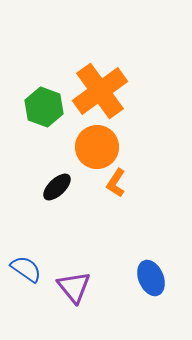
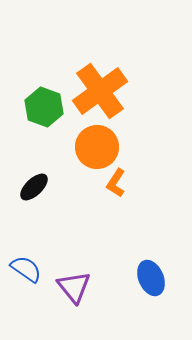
black ellipse: moved 23 px left
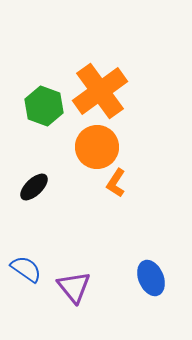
green hexagon: moved 1 px up
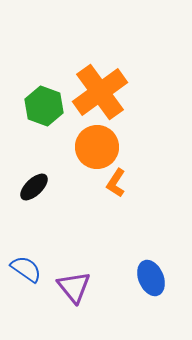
orange cross: moved 1 px down
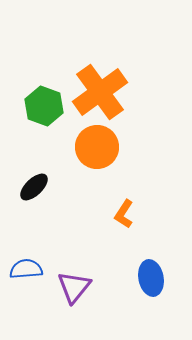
orange L-shape: moved 8 px right, 31 px down
blue semicircle: rotated 40 degrees counterclockwise
blue ellipse: rotated 12 degrees clockwise
purple triangle: rotated 18 degrees clockwise
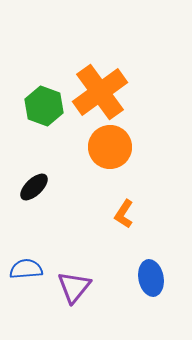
orange circle: moved 13 px right
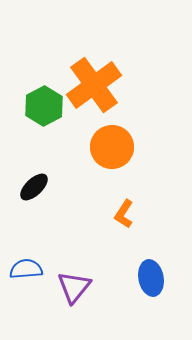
orange cross: moved 6 px left, 7 px up
green hexagon: rotated 12 degrees clockwise
orange circle: moved 2 px right
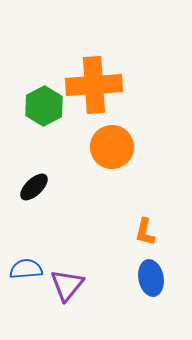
orange cross: rotated 32 degrees clockwise
orange L-shape: moved 21 px right, 18 px down; rotated 20 degrees counterclockwise
purple triangle: moved 7 px left, 2 px up
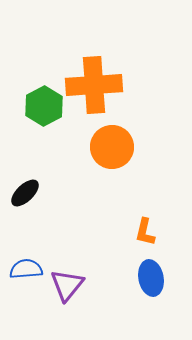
black ellipse: moved 9 px left, 6 px down
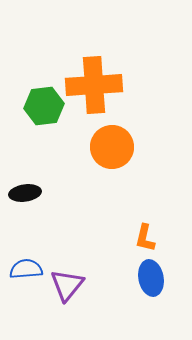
green hexagon: rotated 21 degrees clockwise
black ellipse: rotated 36 degrees clockwise
orange L-shape: moved 6 px down
